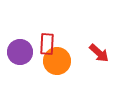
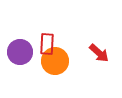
orange circle: moved 2 px left
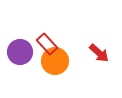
red rectangle: rotated 45 degrees counterclockwise
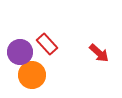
orange circle: moved 23 px left, 14 px down
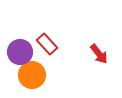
red arrow: moved 1 px down; rotated 10 degrees clockwise
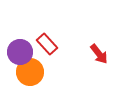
orange circle: moved 2 px left, 3 px up
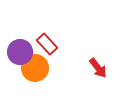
red arrow: moved 1 px left, 14 px down
orange circle: moved 5 px right, 4 px up
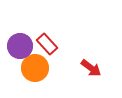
purple circle: moved 6 px up
red arrow: moved 7 px left; rotated 15 degrees counterclockwise
